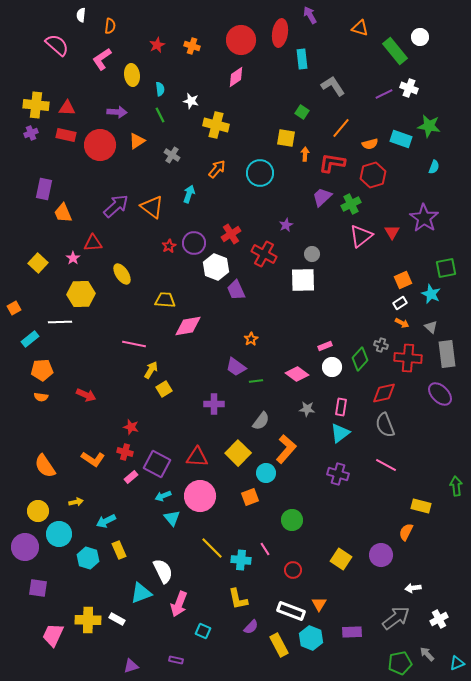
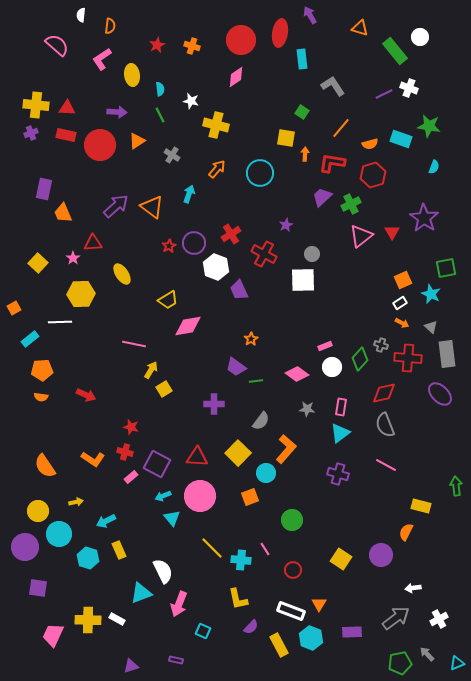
purple trapezoid at (236, 290): moved 3 px right
yellow trapezoid at (165, 300): moved 3 px right; rotated 145 degrees clockwise
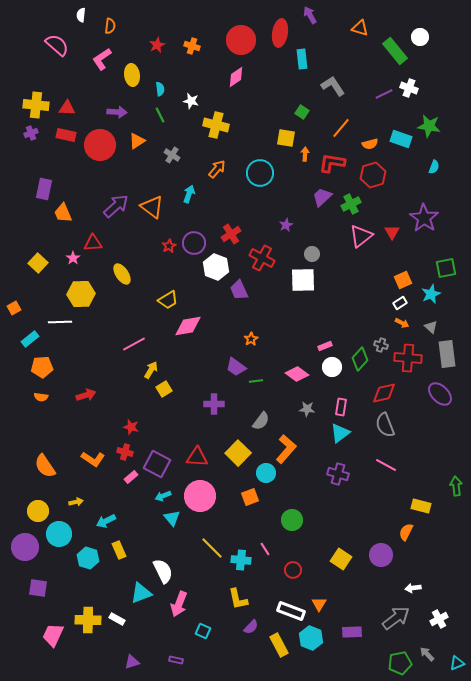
red cross at (264, 254): moved 2 px left, 4 px down
cyan star at (431, 294): rotated 24 degrees clockwise
pink line at (134, 344): rotated 40 degrees counterclockwise
orange pentagon at (42, 370): moved 3 px up
red arrow at (86, 395): rotated 42 degrees counterclockwise
purple triangle at (131, 666): moved 1 px right, 4 px up
